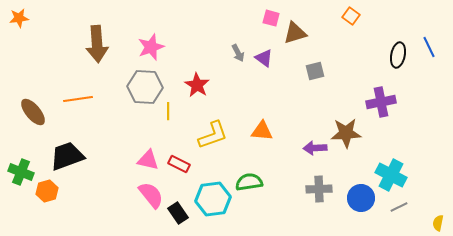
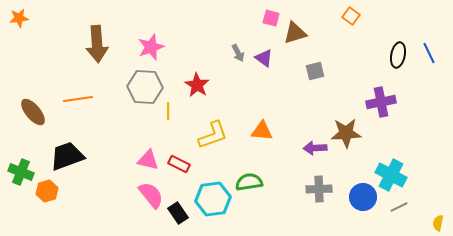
blue line: moved 6 px down
blue circle: moved 2 px right, 1 px up
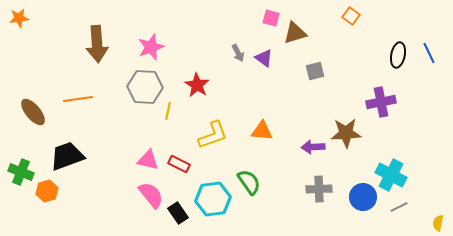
yellow line: rotated 12 degrees clockwise
purple arrow: moved 2 px left, 1 px up
green semicircle: rotated 64 degrees clockwise
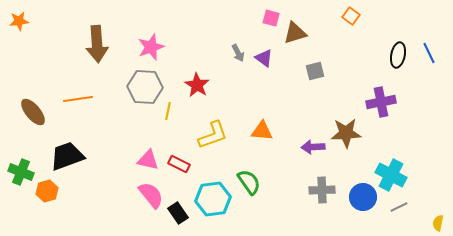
orange star: moved 3 px down
gray cross: moved 3 px right, 1 px down
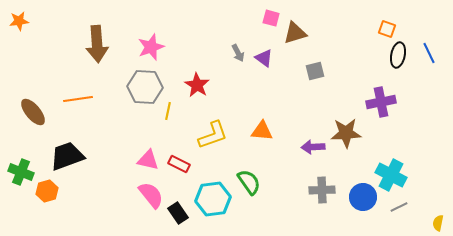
orange square: moved 36 px right, 13 px down; rotated 18 degrees counterclockwise
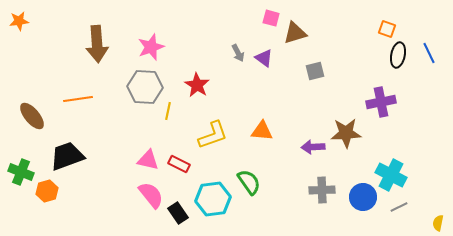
brown ellipse: moved 1 px left, 4 px down
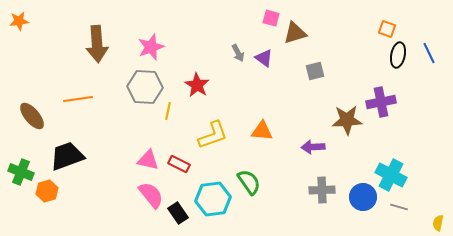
brown star: moved 1 px right, 13 px up
gray line: rotated 42 degrees clockwise
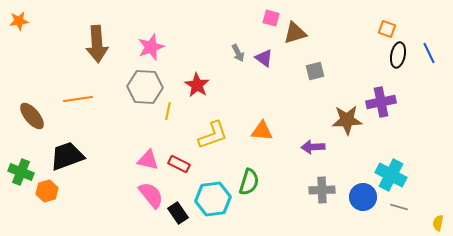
green semicircle: rotated 52 degrees clockwise
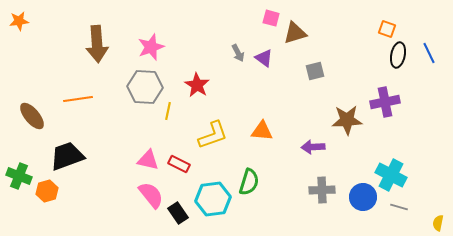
purple cross: moved 4 px right
green cross: moved 2 px left, 4 px down
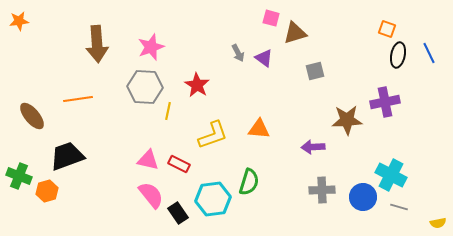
orange triangle: moved 3 px left, 2 px up
yellow semicircle: rotated 112 degrees counterclockwise
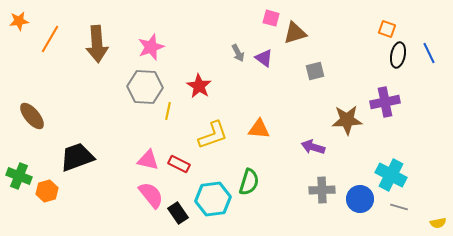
red star: moved 2 px right, 1 px down
orange line: moved 28 px left, 60 px up; rotated 52 degrees counterclockwise
purple arrow: rotated 20 degrees clockwise
black trapezoid: moved 10 px right, 1 px down
blue circle: moved 3 px left, 2 px down
